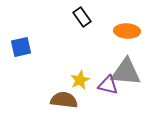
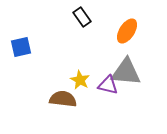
orange ellipse: rotated 60 degrees counterclockwise
yellow star: rotated 18 degrees counterclockwise
brown semicircle: moved 1 px left, 1 px up
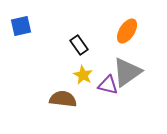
black rectangle: moved 3 px left, 28 px down
blue square: moved 21 px up
gray triangle: moved 1 px right; rotated 40 degrees counterclockwise
yellow star: moved 3 px right, 5 px up
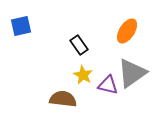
gray triangle: moved 5 px right, 1 px down
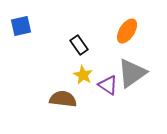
purple triangle: rotated 20 degrees clockwise
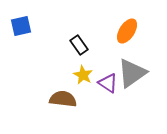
purple triangle: moved 2 px up
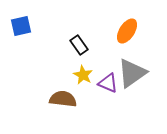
purple triangle: rotated 10 degrees counterclockwise
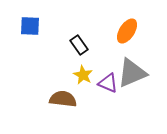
blue square: moved 9 px right; rotated 15 degrees clockwise
gray triangle: rotated 12 degrees clockwise
